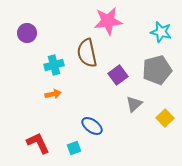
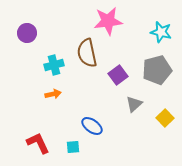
cyan square: moved 1 px left, 1 px up; rotated 16 degrees clockwise
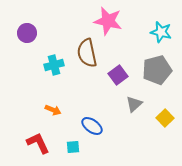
pink star: rotated 20 degrees clockwise
orange arrow: moved 16 px down; rotated 35 degrees clockwise
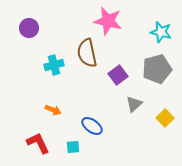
purple circle: moved 2 px right, 5 px up
gray pentagon: moved 1 px up
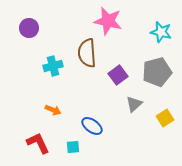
brown semicircle: rotated 8 degrees clockwise
cyan cross: moved 1 px left, 1 px down
gray pentagon: moved 3 px down
yellow square: rotated 12 degrees clockwise
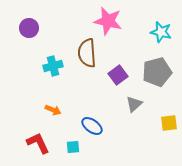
yellow square: moved 4 px right, 5 px down; rotated 24 degrees clockwise
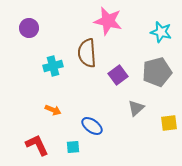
gray triangle: moved 2 px right, 4 px down
red L-shape: moved 1 px left, 2 px down
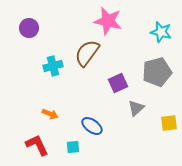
brown semicircle: rotated 40 degrees clockwise
purple square: moved 8 px down; rotated 12 degrees clockwise
orange arrow: moved 3 px left, 4 px down
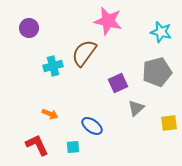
brown semicircle: moved 3 px left
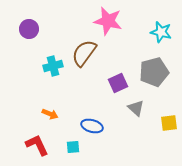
purple circle: moved 1 px down
gray pentagon: moved 3 px left
gray triangle: rotated 36 degrees counterclockwise
blue ellipse: rotated 20 degrees counterclockwise
